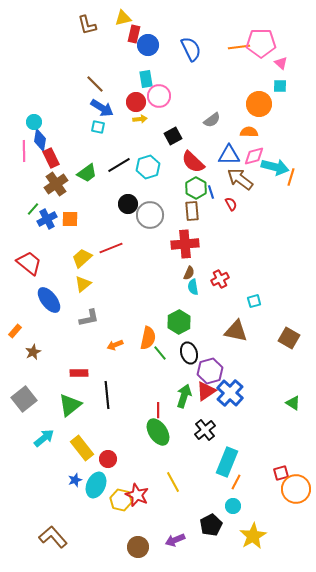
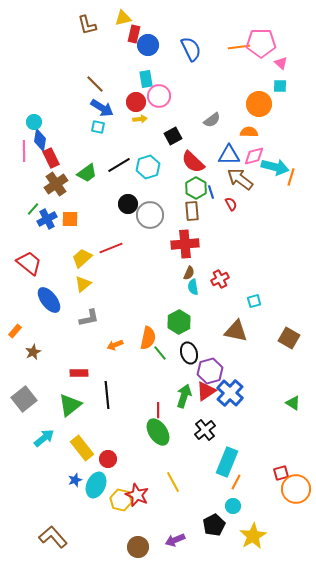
black pentagon at (211, 525): moved 3 px right
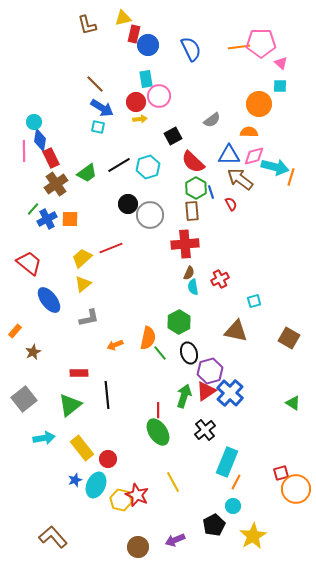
cyan arrow at (44, 438): rotated 30 degrees clockwise
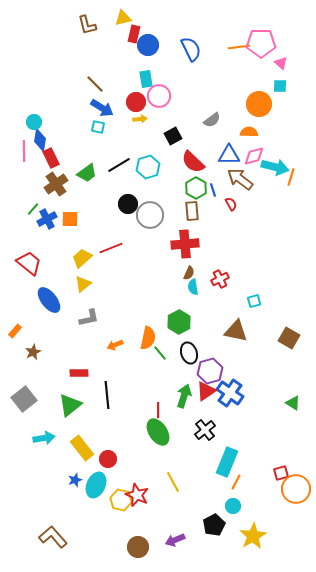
blue line at (211, 192): moved 2 px right, 2 px up
blue cross at (230, 393): rotated 8 degrees counterclockwise
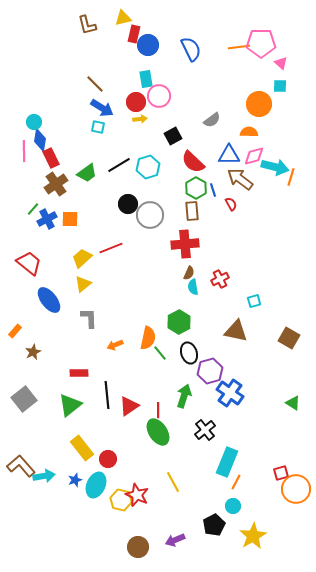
gray L-shape at (89, 318): rotated 80 degrees counterclockwise
red triangle at (206, 391): moved 77 px left, 15 px down
cyan arrow at (44, 438): moved 38 px down
brown L-shape at (53, 537): moved 32 px left, 71 px up
